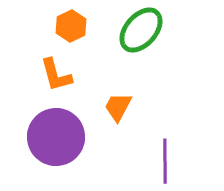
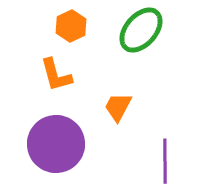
purple circle: moved 7 px down
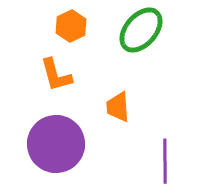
orange trapezoid: rotated 32 degrees counterclockwise
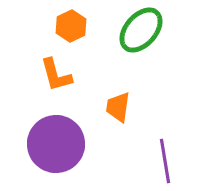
orange trapezoid: rotated 12 degrees clockwise
purple line: rotated 9 degrees counterclockwise
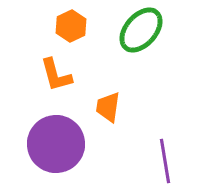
orange trapezoid: moved 10 px left
